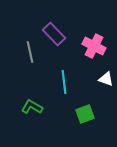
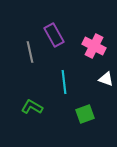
purple rectangle: moved 1 px down; rotated 15 degrees clockwise
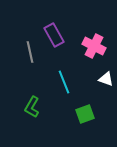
cyan line: rotated 15 degrees counterclockwise
green L-shape: rotated 90 degrees counterclockwise
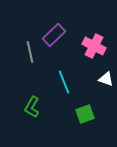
purple rectangle: rotated 75 degrees clockwise
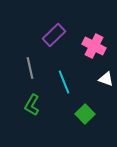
gray line: moved 16 px down
green L-shape: moved 2 px up
green square: rotated 24 degrees counterclockwise
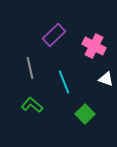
green L-shape: rotated 100 degrees clockwise
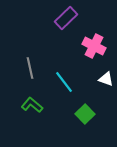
purple rectangle: moved 12 px right, 17 px up
cyan line: rotated 15 degrees counterclockwise
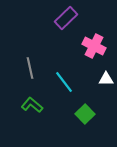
white triangle: rotated 21 degrees counterclockwise
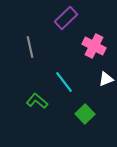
gray line: moved 21 px up
white triangle: rotated 21 degrees counterclockwise
green L-shape: moved 5 px right, 4 px up
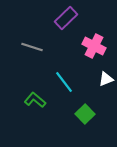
gray line: moved 2 px right; rotated 60 degrees counterclockwise
green L-shape: moved 2 px left, 1 px up
